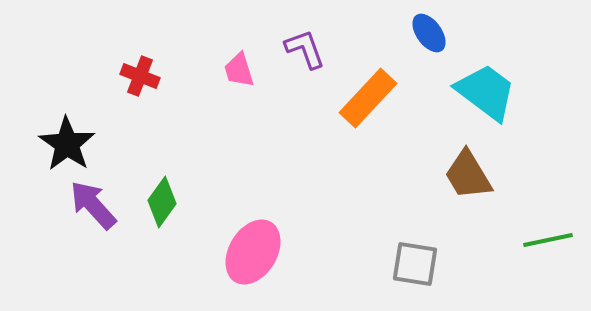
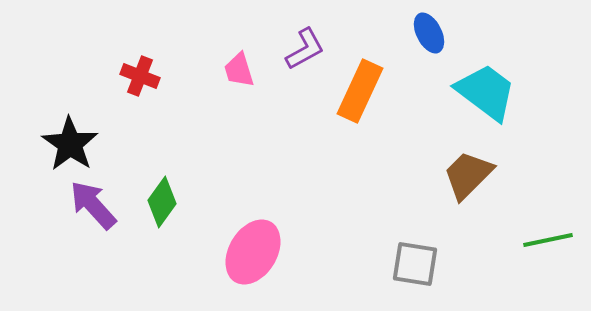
blue ellipse: rotated 9 degrees clockwise
purple L-shape: rotated 81 degrees clockwise
orange rectangle: moved 8 px left, 7 px up; rotated 18 degrees counterclockwise
black star: moved 3 px right
brown trapezoid: rotated 76 degrees clockwise
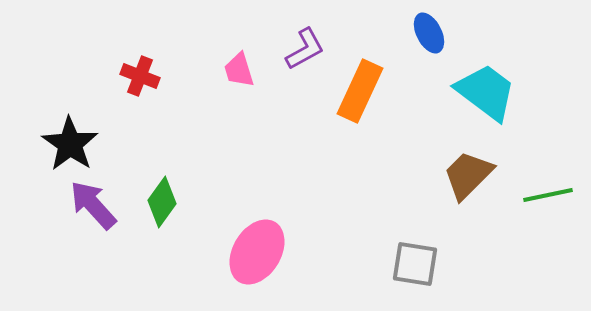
green line: moved 45 px up
pink ellipse: moved 4 px right
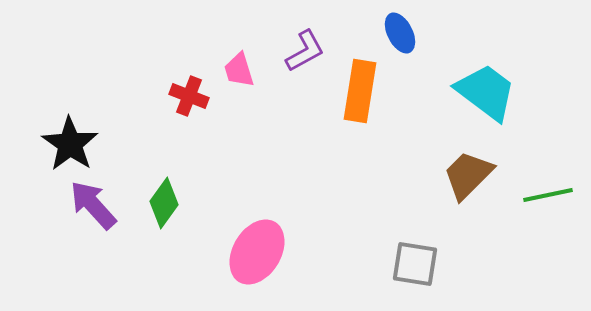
blue ellipse: moved 29 px left
purple L-shape: moved 2 px down
red cross: moved 49 px right, 20 px down
orange rectangle: rotated 16 degrees counterclockwise
green diamond: moved 2 px right, 1 px down
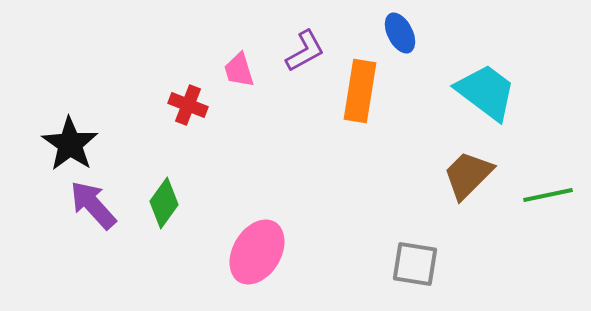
red cross: moved 1 px left, 9 px down
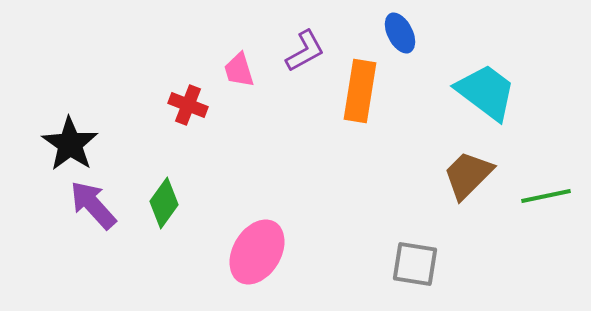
green line: moved 2 px left, 1 px down
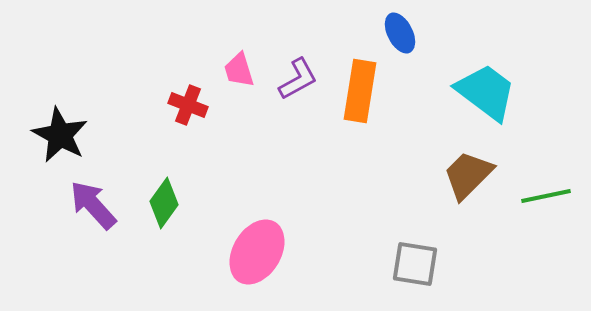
purple L-shape: moved 7 px left, 28 px down
black star: moved 10 px left, 9 px up; rotated 6 degrees counterclockwise
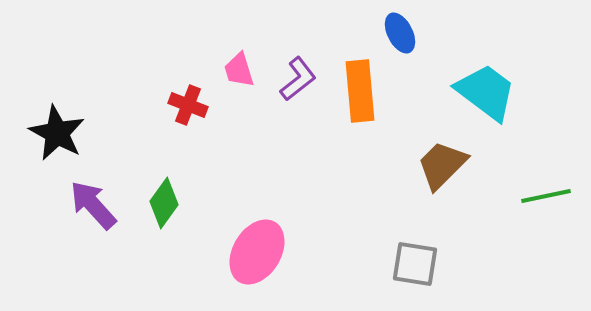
purple L-shape: rotated 9 degrees counterclockwise
orange rectangle: rotated 14 degrees counterclockwise
black star: moved 3 px left, 2 px up
brown trapezoid: moved 26 px left, 10 px up
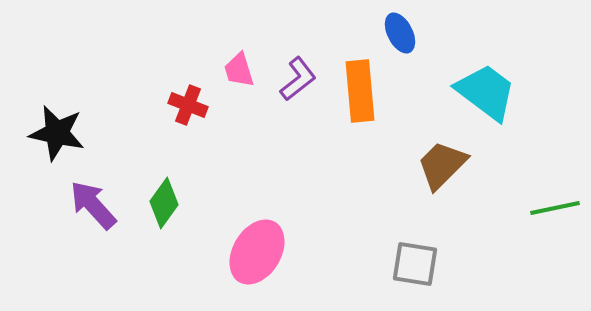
black star: rotated 16 degrees counterclockwise
green line: moved 9 px right, 12 px down
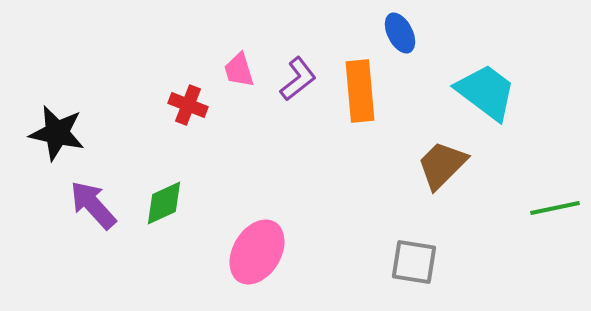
green diamond: rotated 30 degrees clockwise
gray square: moved 1 px left, 2 px up
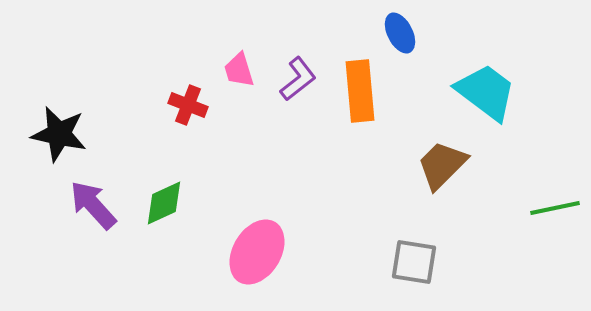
black star: moved 2 px right, 1 px down
